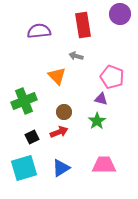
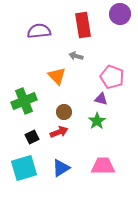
pink trapezoid: moved 1 px left, 1 px down
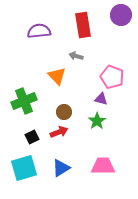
purple circle: moved 1 px right, 1 px down
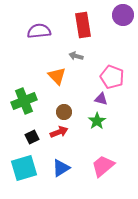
purple circle: moved 2 px right
pink trapezoid: rotated 40 degrees counterclockwise
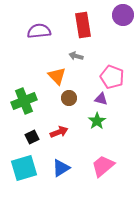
brown circle: moved 5 px right, 14 px up
